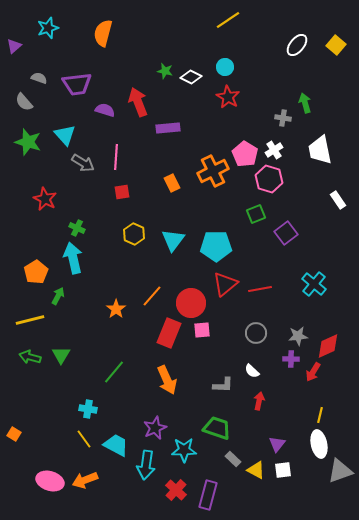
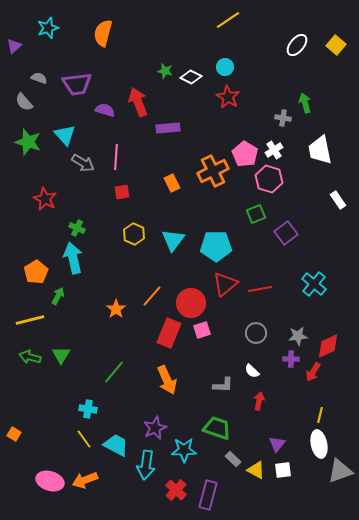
pink square at (202, 330): rotated 12 degrees counterclockwise
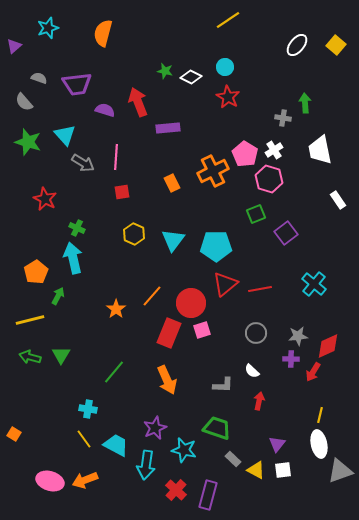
green arrow at (305, 103): rotated 12 degrees clockwise
cyan star at (184, 450): rotated 15 degrees clockwise
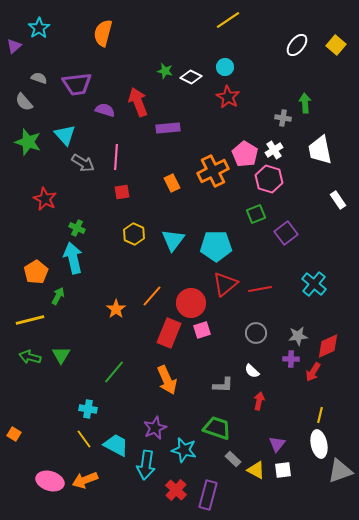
cyan star at (48, 28): moved 9 px left; rotated 15 degrees counterclockwise
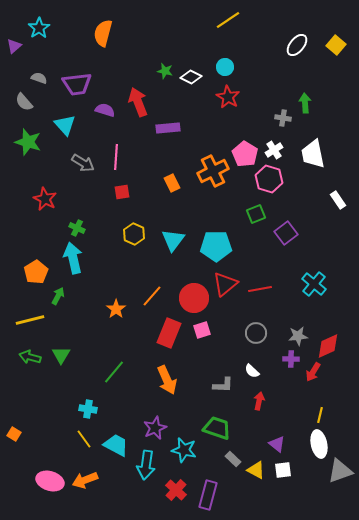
cyan triangle at (65, 135): moved 10 px up
white trapezoid at (320, 150): moved 7 px left, 4 px down
red circle at (191, 303): moved 3 px right, 5 px up
purple triangle at (277, 444): rotated 30 degrees counterclockwise
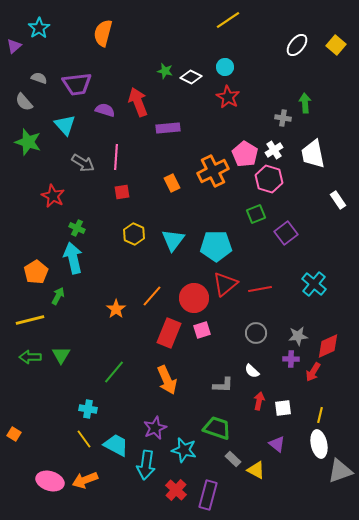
red star at (45, 199): moved 8 px right, 3 px up
green arrow at (30, 357): rotated 15 degrees counterclockwise
white square at (283, 470): moved 62 px up
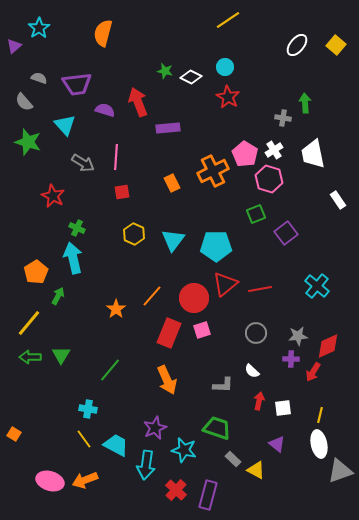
cyan cross at (314, 284): moved 3 px right, 2 px down
yellow line at (30, 320): moved 1 px left, 3 px down; rotated 36 degrees counterclockwise
green line at (114, 372): moved 4 px left, 2 px up
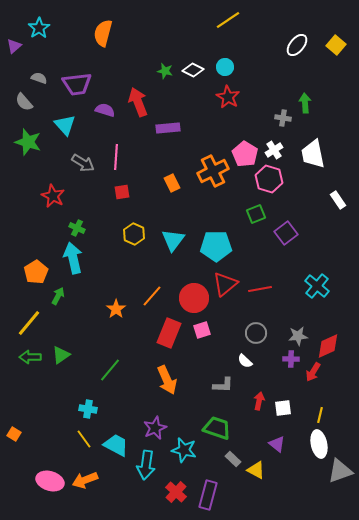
white diamond at (191, 77): moved 2 px right, 7 px up
green triangle at (61, 355): rotated 24 degrees clockwise
white semicircle at (252, 371): moved 7 px left, 10 px up
red cross at (176, 490): moved 2 px down
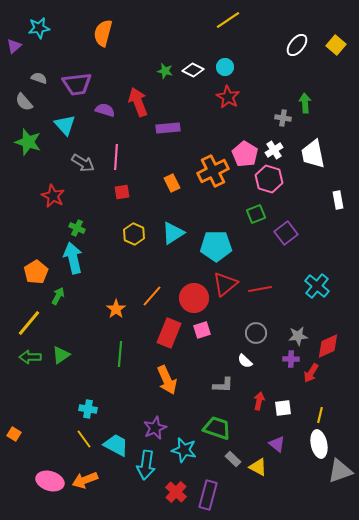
cyan star at (39, 28): rotated 25 degrees clockwise
white rectangle at (338, 200): rotated 24 degrees clockwise
cyan triangle at (173, 240): moved 7 px up; rotated 20 degrees clockwise
green line at (110, 370): moved 10 px right, 16 px up; rotated 35 degrees counterclockwise
red arrow at (313, 372): moved 2 px left, 1 px down
yellow triangle at (256, 470): moved 2 px right, 3 px up
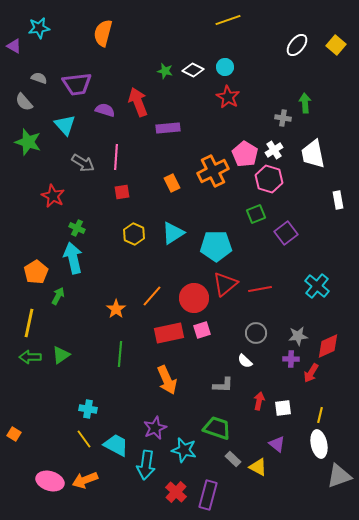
yellow line at (228, 20): rotated 15 degrees clockwise
purple triangle at (14, 46): rotated 49 degrees counterclockwise
yellow line at (29, 323): rotated 28 degrees counterclockwise
red rectangle at (169, 333): rotated 56 degrees clockwise
gray triangle at (340, 471): moved 1 px left, 5 px down
